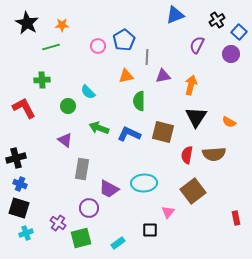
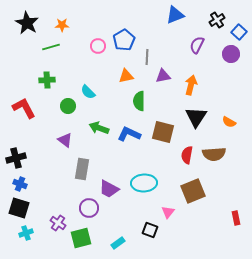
green cross at (42, 80): moved 5 px right
brown square at (193, 191): rotated 15 degrees clockwise
black square at (150, 230): rotated 21 degrees clockwise
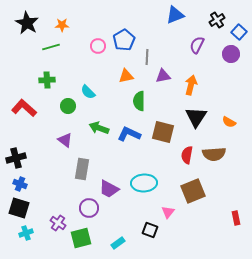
red L-shape at (24, 108): rotated 20 degrees counterclockwise
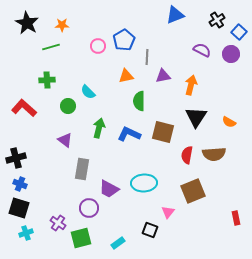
purple semicircle at (197, 45): moved 5 px right, 5 px down; rotated 90 degrees clockwise
green arrow at (99, 128): rotated 84 degrees clockwise
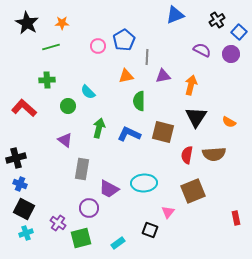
orange star at (62, 25): moved 2 px up
black square at (19, 208): moved 5 px right, 1 px down; rotated 10 degrees clockwise
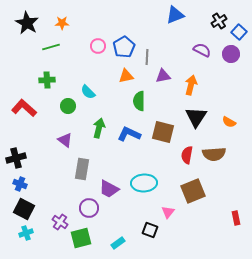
black cross at (217, 20): moved 2 px right, 1 px down
blue pentagon at (124, 40): moved 7 px down
purple cross at (58, 223): moved 2 px right, 1 px up
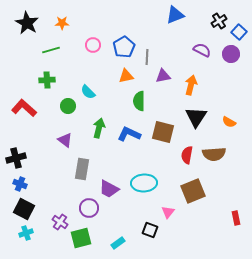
pink circle at (98, 46): moved 5 px left, 1 px up
green line at (51, 47): moved 3 px down
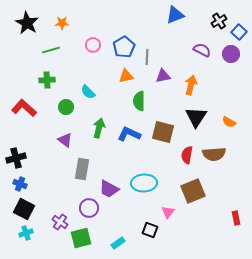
green circle at (68, 106): moved 2 px left, 1 px down
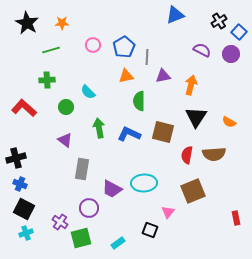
green arrow at (99, 128): rotated 24 degrees counterclockwise
purple trapezoid at (109, 189): moved 3 px right
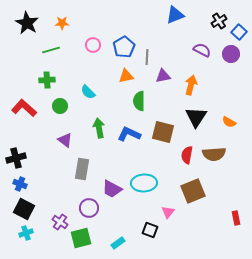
green circle at (66, 107): moved 6 px left, 1 px up
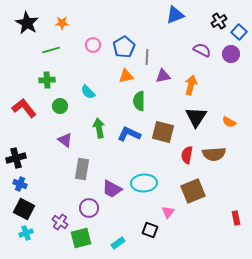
red L-shape at (24, 108): rotated 10 degrees clockwise
